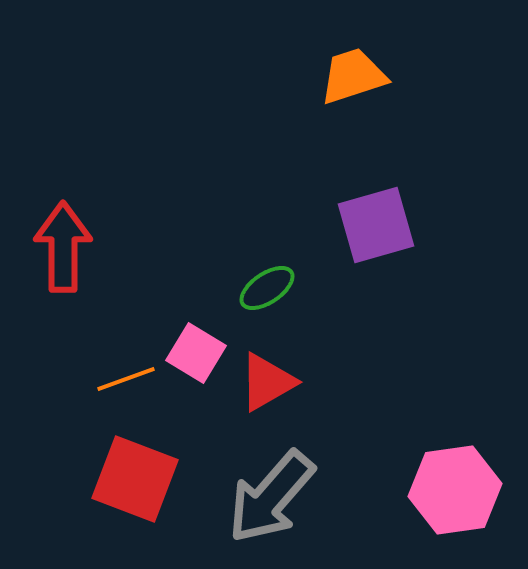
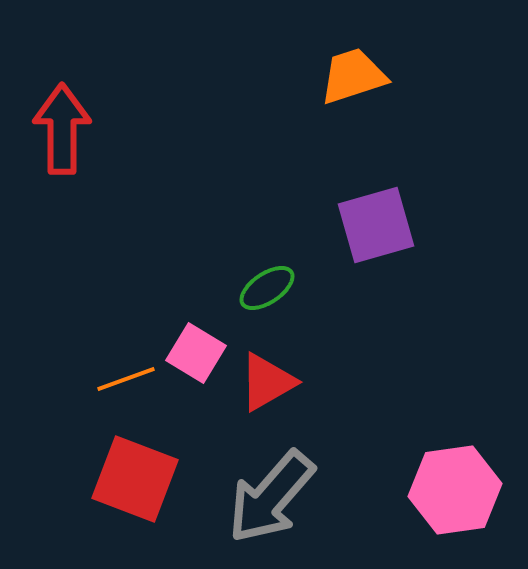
red arrow: moved 1 px left, 118 px up
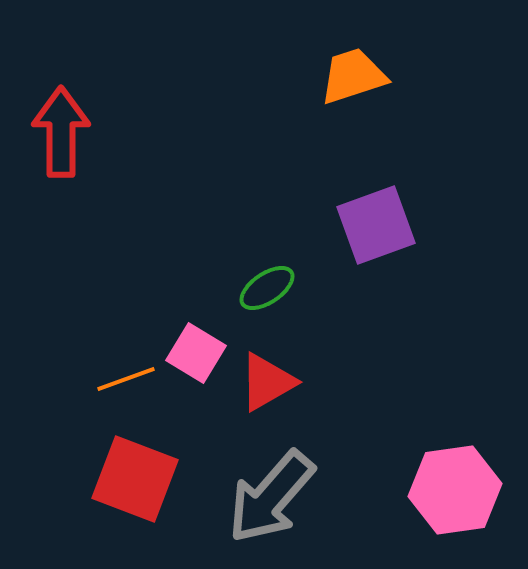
red arrow: moved 1 px left, 3 px down
purple square: rotated 4 degrees counterclockwise
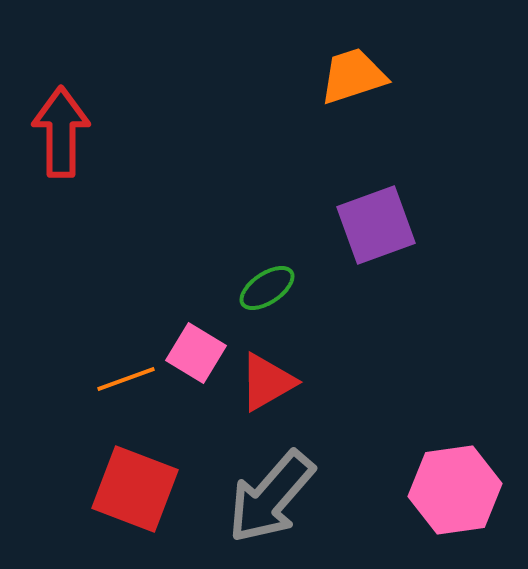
red square: moved 10 px down
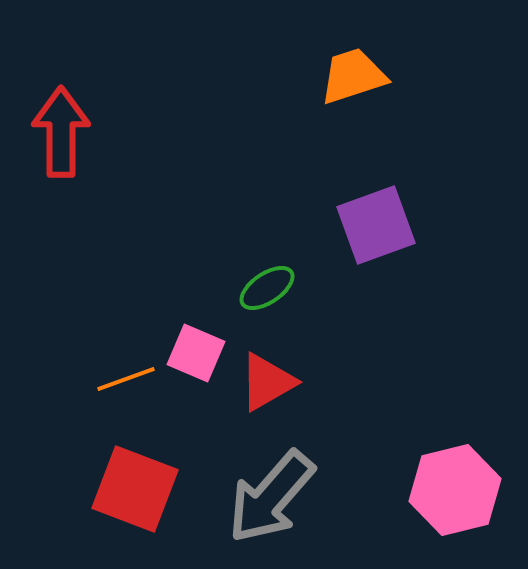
pink square: rotated 8 degrees counterclockwise
pink hexagon: rotated 6 degrees counterclockwise
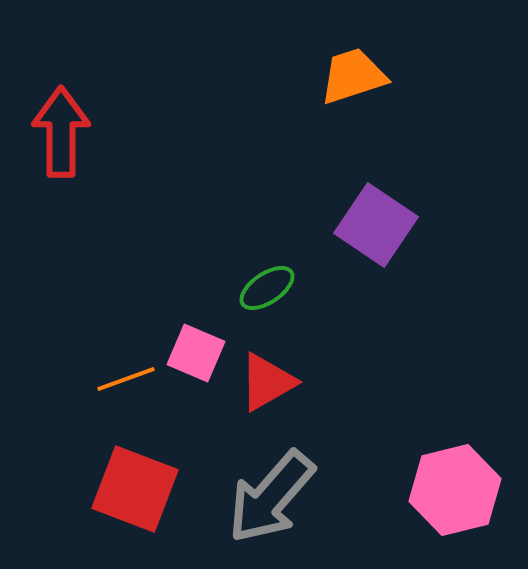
purple square: rotated 36 degrees counterclockwise
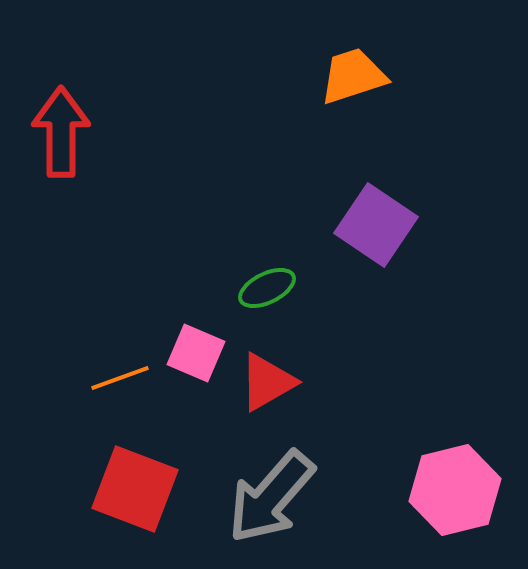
green ellipse: rotated 8 degrees clockwise
orange line: moved 6 px left, 1 px up
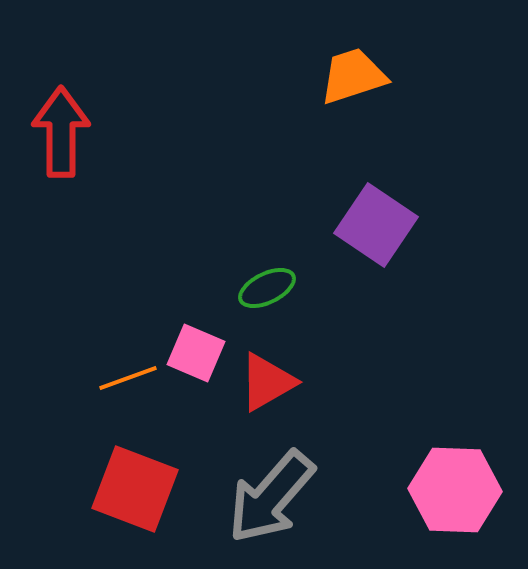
orange line: moved 8 px right
pink hexagon: rotated 16 degrees clockwise
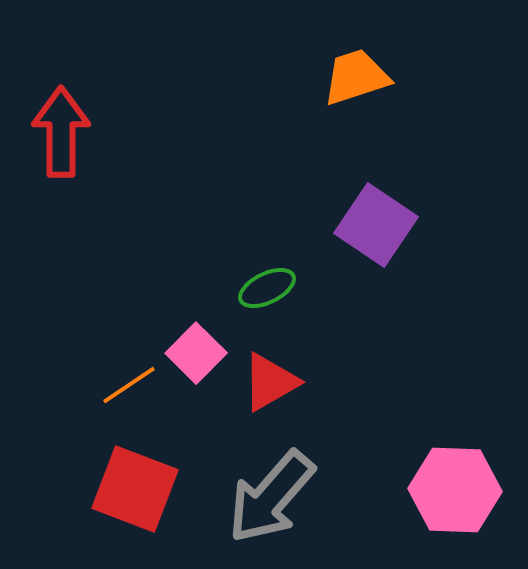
orange trapezoid: moved 3 px right, 1 px down
pink square: rotated 22 degrees clockwise
orange line: moved 1 px right, 7 px down; rotated 14 degrees counterclockwise
red triangle: moved 3 px right
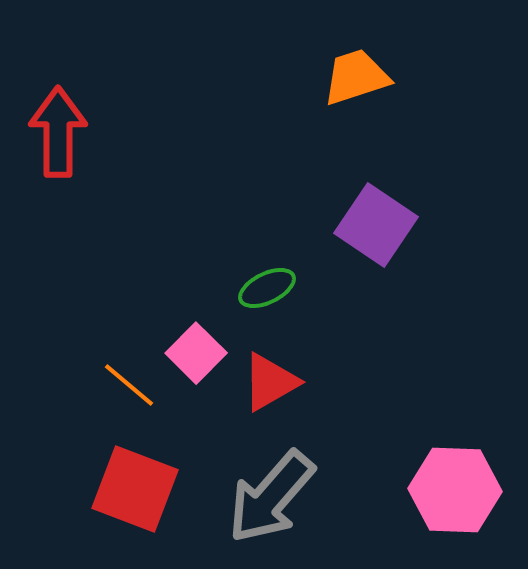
red arrow: moved 3 px left
orange line: rotated 74 degrees clockwise
